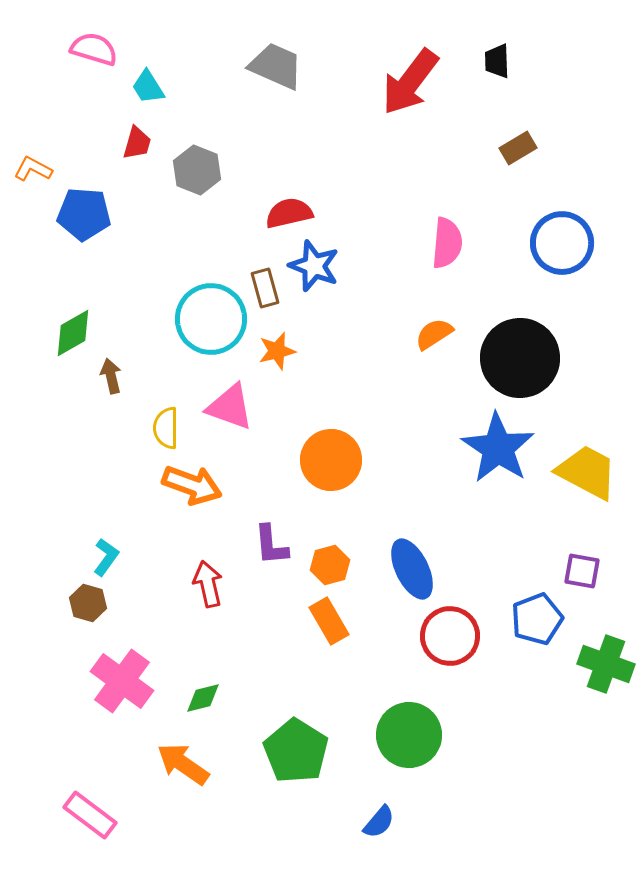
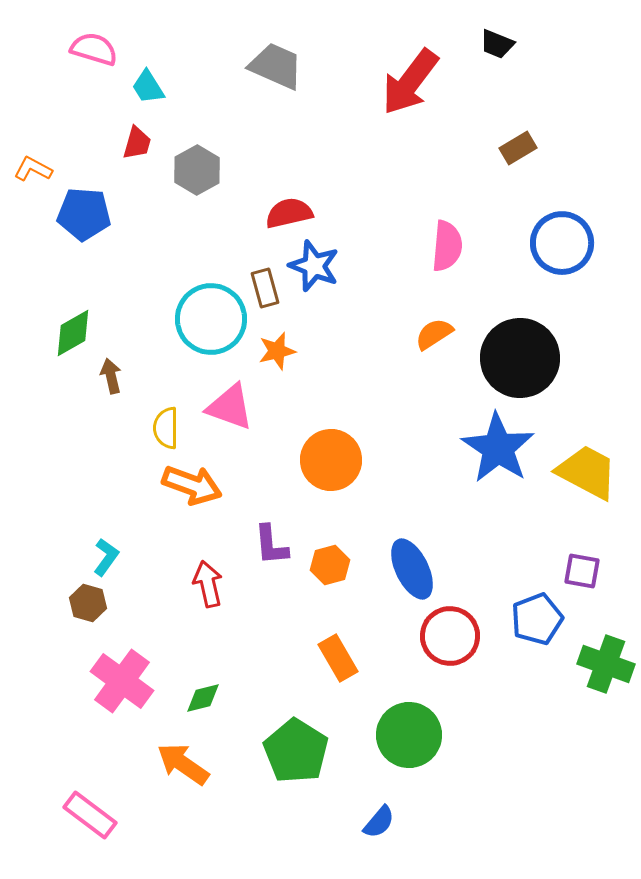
black trapezoid at (497, 61): moved 17 px up; rotated 66 degrees counterclockwise
gray hexagon at (197, 170): rotated 9 degrees clockwise
pink semicircle at (447, 243): moved 3 px down
orange rectangle at (329, 621): moved 9 px right, 37 px down
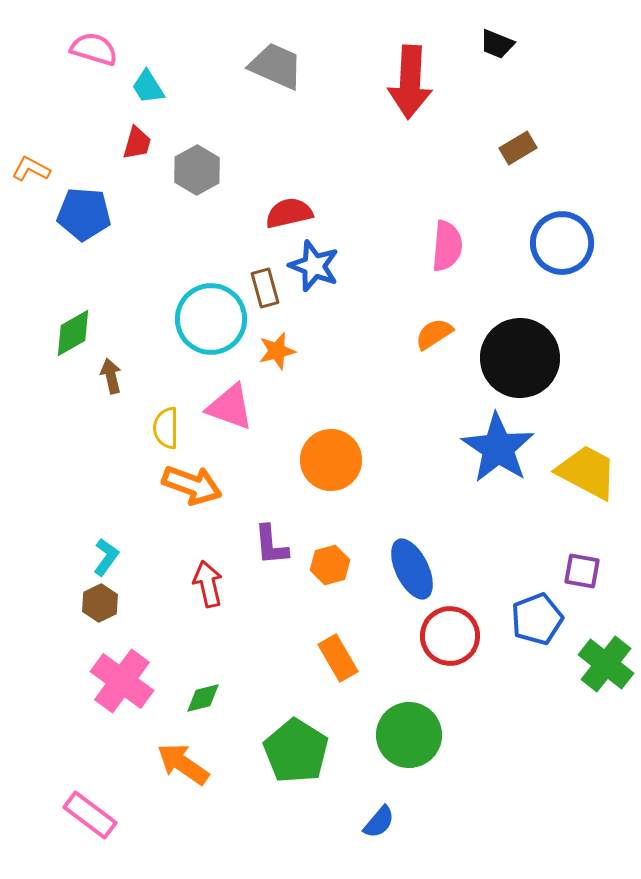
red arrow at (410, 82): rotated 34 degrees counterclockwise
orange L-shape at (33, 169): moved 2 px left
brown hexagon at (88, 603): moved 12 px right; rotated 18 degrees clockwise
green cross at (606, 664): rotated 18 degrees clockwise
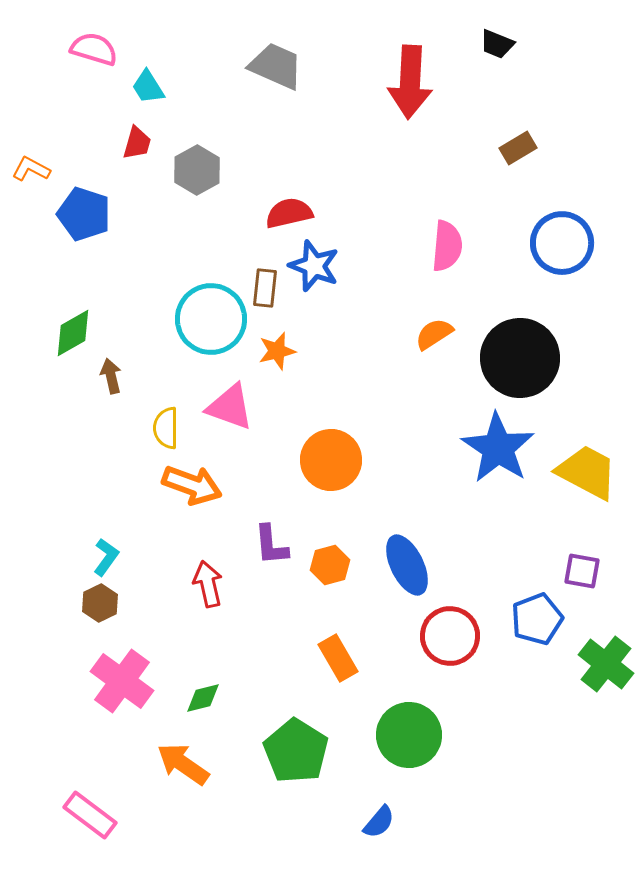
blue pentagon at (84, 214): rotated 14 degrees clockwise
brown rectangle at (265, 288): rotated 21 degrees clockwise
blue ellipse at (412, 569): moved 5 px left, 4 px up
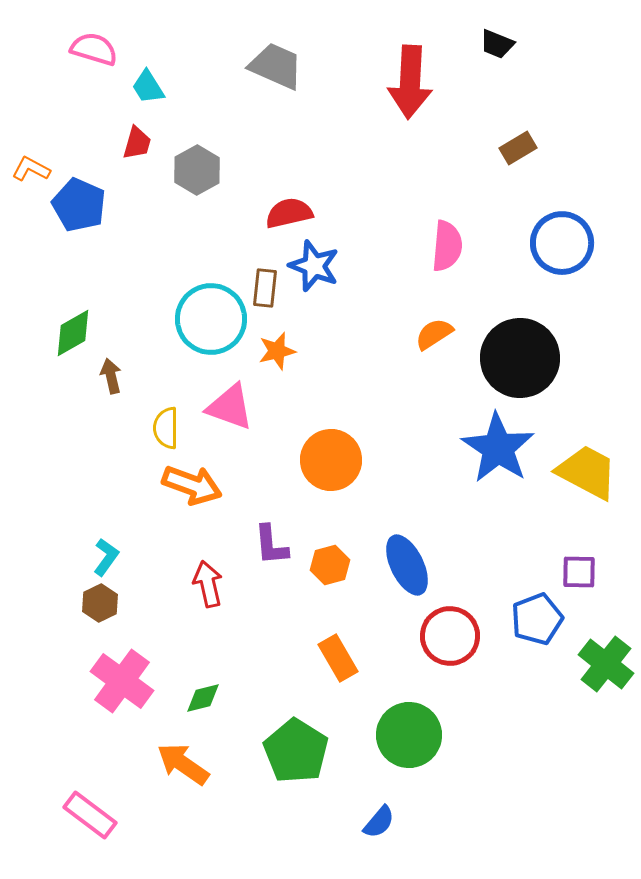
blue pentagon at (84, 214): moved 5 px left, 9 px up; rotated 6 degrees clockwise
purple square at (582, 571): moved 3 px left, 1 px down; rotated 9 degrees counterclockwise
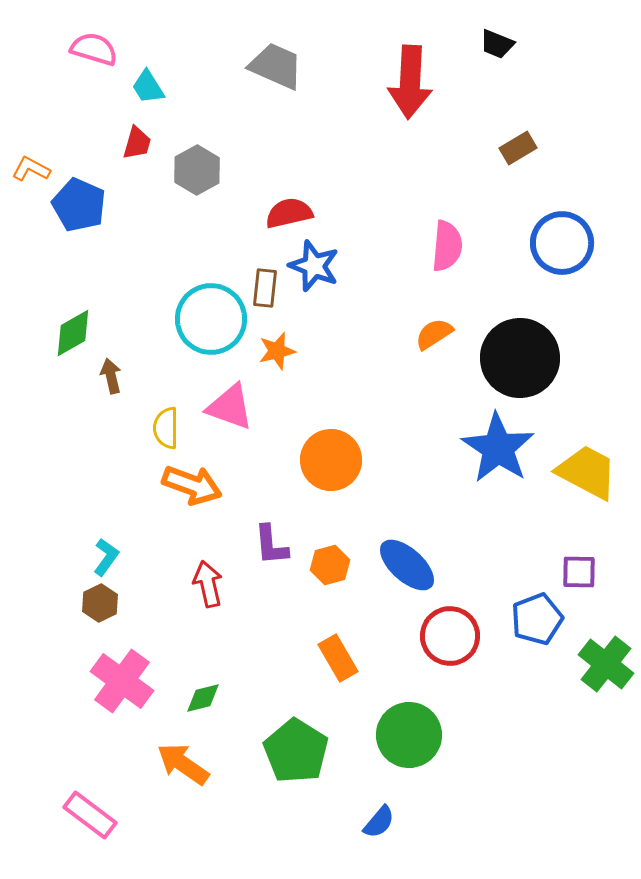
blue ellipse at (407, 565): rotated 22 degrees counterclockwise
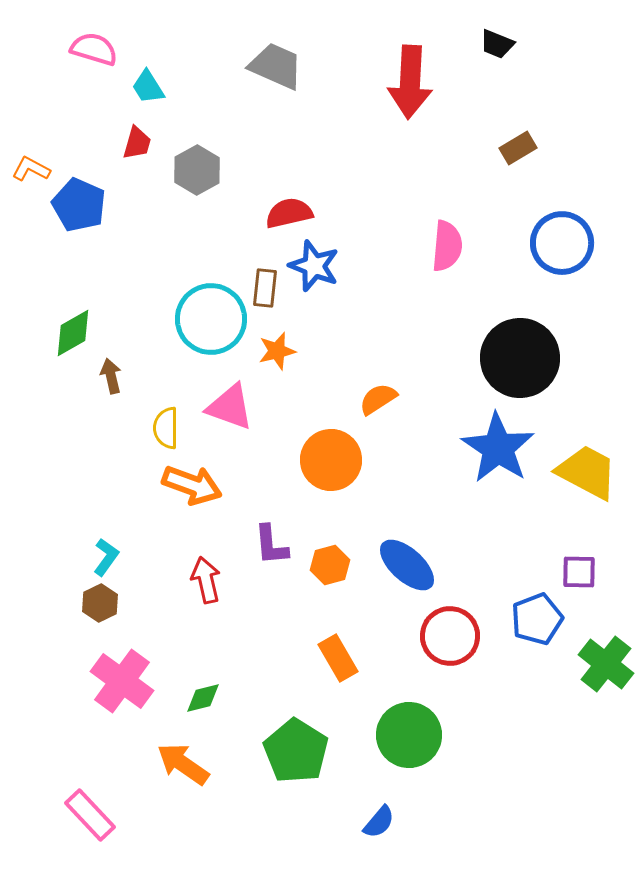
orange semicircle at (434, 334): moved 56 px left, 65 px down
red arrow at (208, 584): moved 2 px left, 4 px up
pink rectangle at (90, 815): rotated 10 degrees clockwise
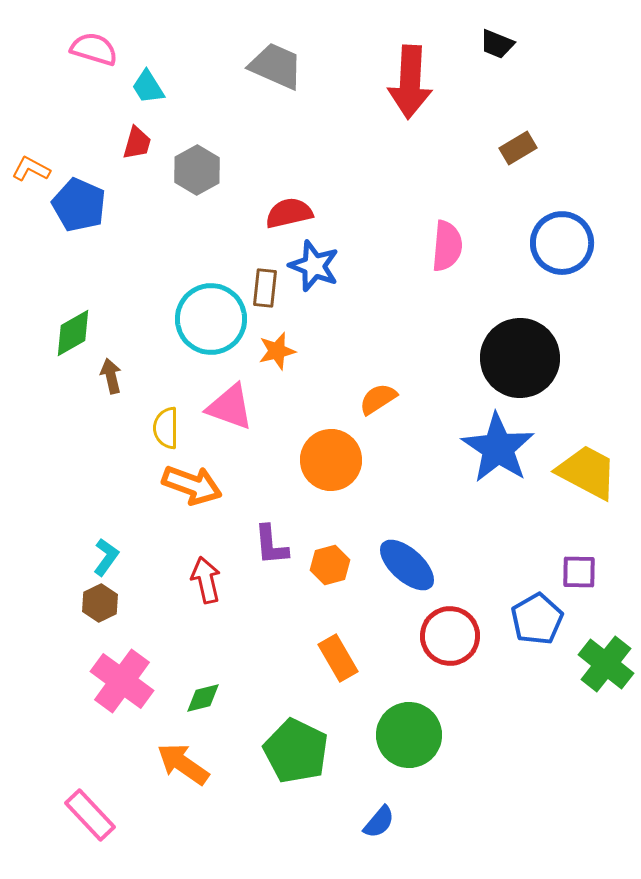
blue pentagon at (537, 619): rotated 9 degrees counterclockwise
green pentagon at (296, 751): rotated 6 degrees counterclockwise
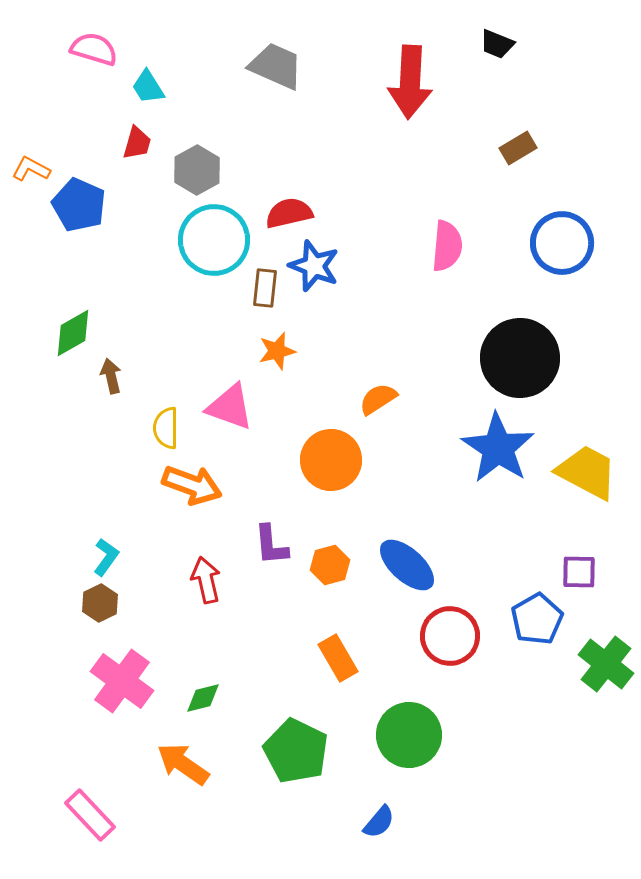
cyan circle at (211, 319): moved 3 px right, 79 px up
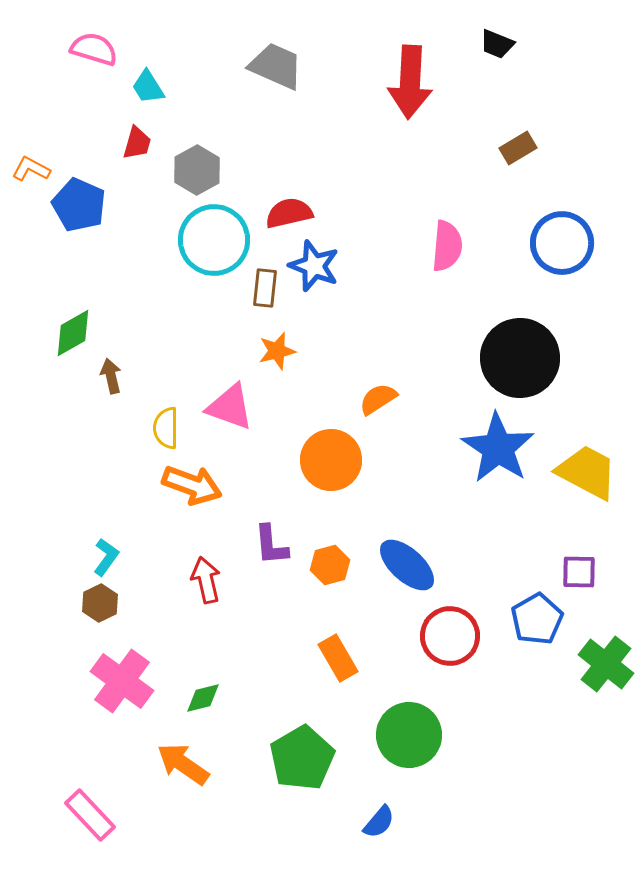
green pentagon at (296, 751): moved 6 px right, 7 px down; rotated 16 degrees clockwise
